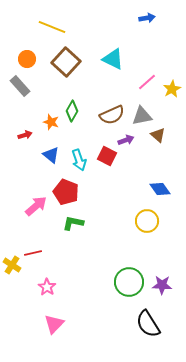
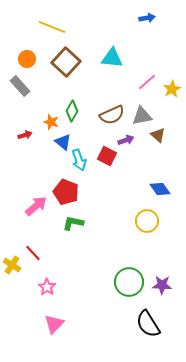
cyan triangle: moved 1 px left, 1 px up; rotated 20 degrees counterclockwise
blue triangle: moved 12 px right, 13 px up
red line: rotated 60 degrees clockwise
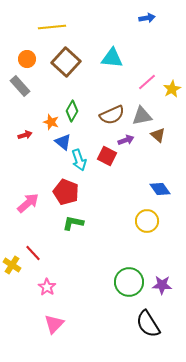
yellow line: rotated 28 degrees counterclockwise
pink arrow: moved 8 px left, 3 px up
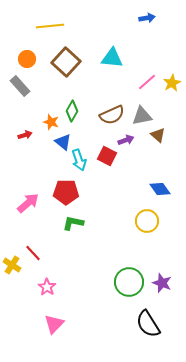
yellow line: moved 2 px left, 1 px up
yellow star: moved 6 px up
red pentagon: rotated 20 degrees counterclockwise
purple star: moved 2 px up; rotated 18 degrees clockwise
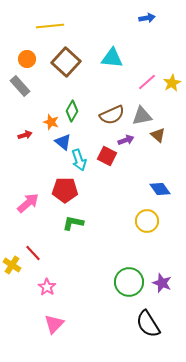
red pentagon: moved 1 px left, 2 px up
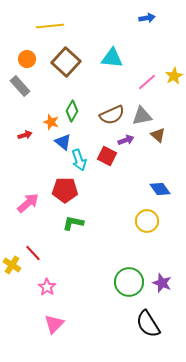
yellow star: moved 2 px right, 7 px up
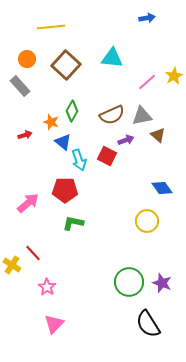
yellow line: moved 1 px right, 1 px down
brown square: moved 3 px down
blue diamond: moved 2 px right, 1 px up
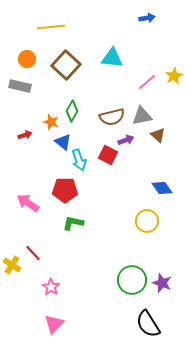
gray rectangle: rotated 35 degrees counterclockwise
brown semicircle: moved 2 px down; rotated 10 degrees clockwise
red square: moved 1 px right, 1 px up
pink arrow: rotated 105 degrees counterclockwise
green circle: moved 3 px right, 2 px up
pink star: moved 4 px right
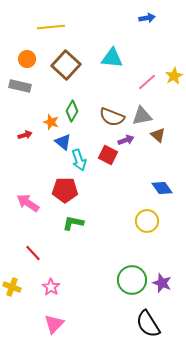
brown semicircle: rotated 35 degrees clockwise
yellow cross: moved 22 px down; rotated 12 degrees counterclockwise
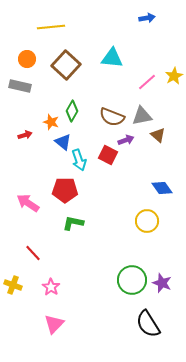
yellow cross: moved 1 px right, 2 px up
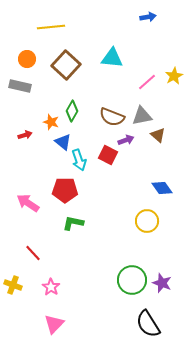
blue arrow: moved 1 px right, 1 px up
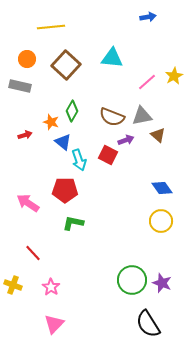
yellow circle: moved 14 px right
